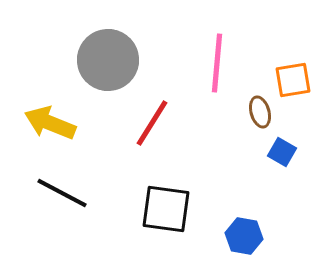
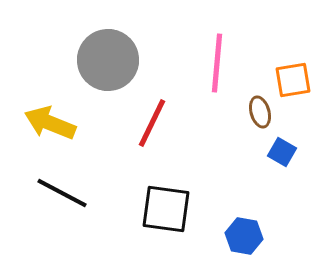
red line: rotated 6 degrees counterclockwise
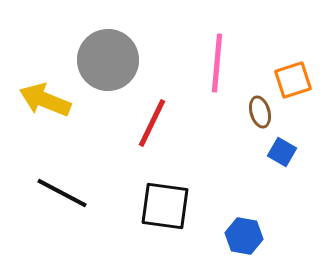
orange square: rotated 9 degrees counterclockwise
yellow arrow: moved 5 px left, 23 px up
black square: moved 1 px left, 3 px up
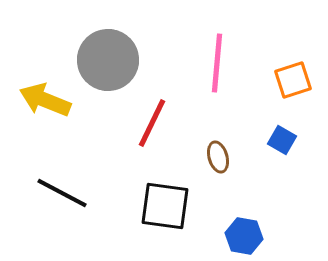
brown ellipse: moved 42 px left, 45 px down
blue square: moved 12 px up
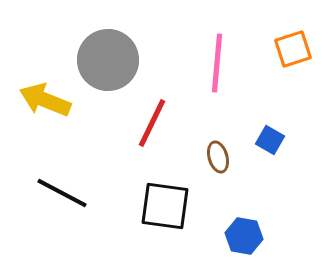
orange square: moved 31 px up
blue square: moved 12 px left
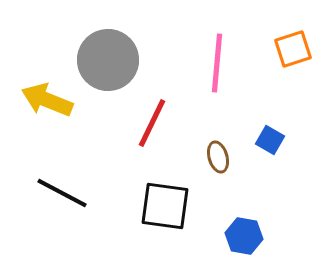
yellow arrow: moved 2 px right
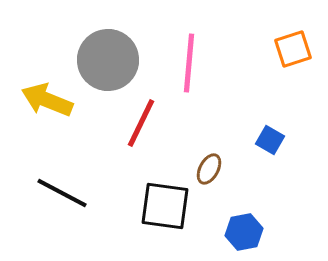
pink line: moved 28 px left
red line: moved 11 px left
brown ellipse: moved 9 px left, 12 px down; rotated 44 degrees clockwise
blue hexagon: moved 4 px up; rotated 21 degrees counterclockwise
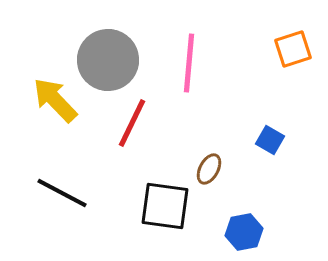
yellow arrow: moved 8 px right; rotated 24 degrees clockwise
red line: moved 9 px left
